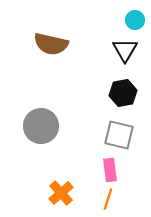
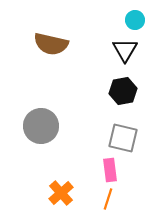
black hexagon: moved 2 px up
gray square: moved 4 px right, 3 px down
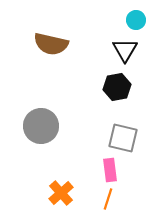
cyan circle: moved 1 px right
black hexagon: moved 6 px left, 4 px up
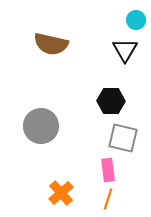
black hexagon: moved 6 px left, 14 px down; rotated 12 degrees clockwise
pink rectangle: moved 2 px left
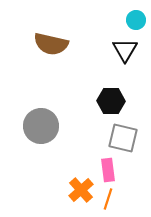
orange cross: moved 20 px right, 3 px up
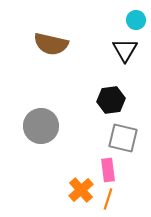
black hexagon: moved 1 px up; rotated 8 degrees counterclockwise
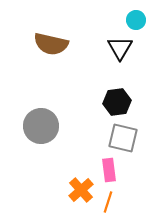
black triangle: moved 5 px left, 2 px up
black hexagon: moved 6 px right, 2 px down
pink rectangle: moved 1 px right
orange line: moved 3 px down
